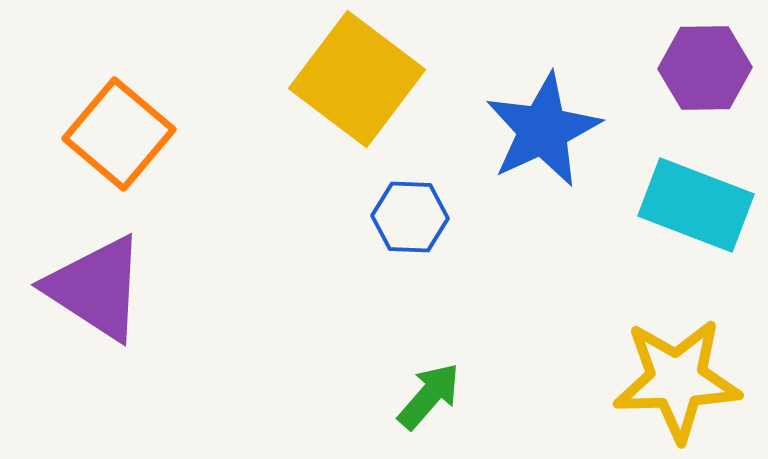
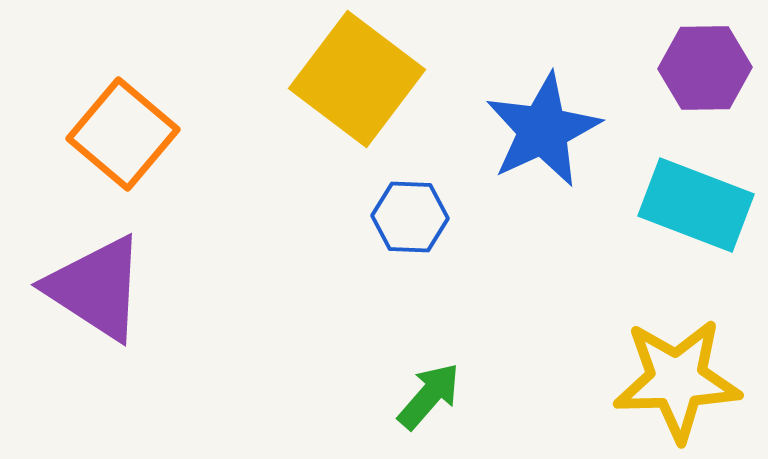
orange square: moved 4 px right
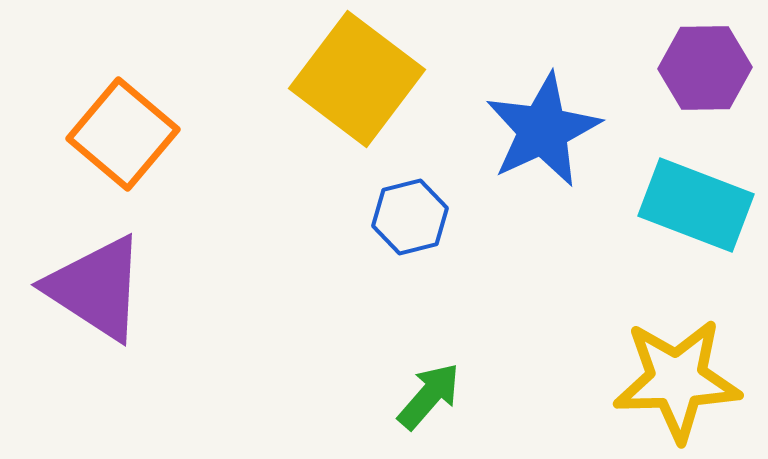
blue hexagon: rotated 16 degrees counterclockwise
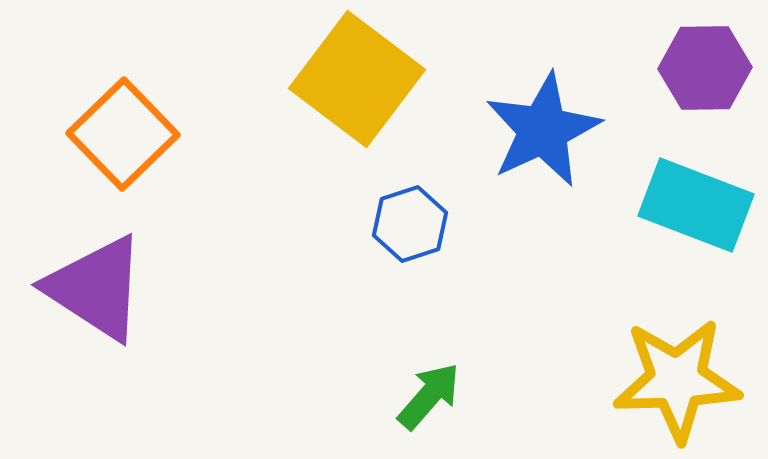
orange square: rotated 6 degrees clockwise
blue hexagon: moved 7 px down; rotated 4 degrees counterclockwise
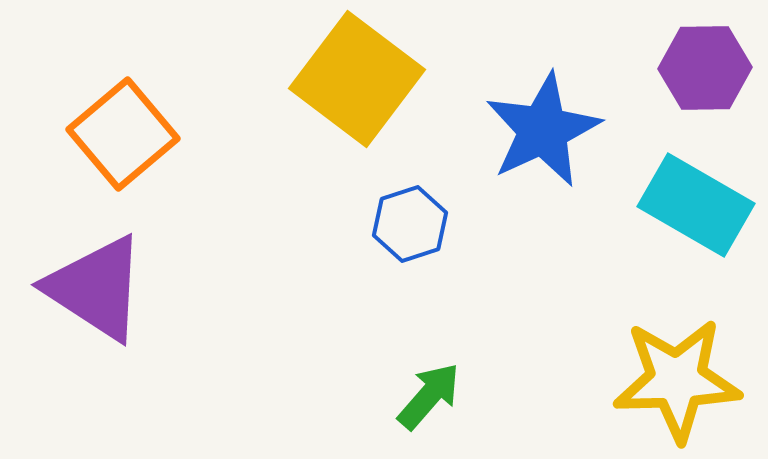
orange square: rotated 4 degrees clockwise
cyan rectangle: rotated 9 degrees clockwise
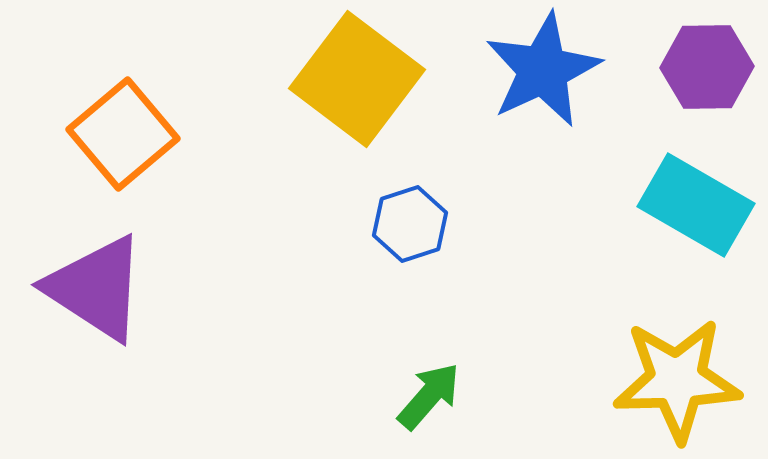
purple hexagon: moved 2 px right, 1 px up
blue star: moved 60 px up
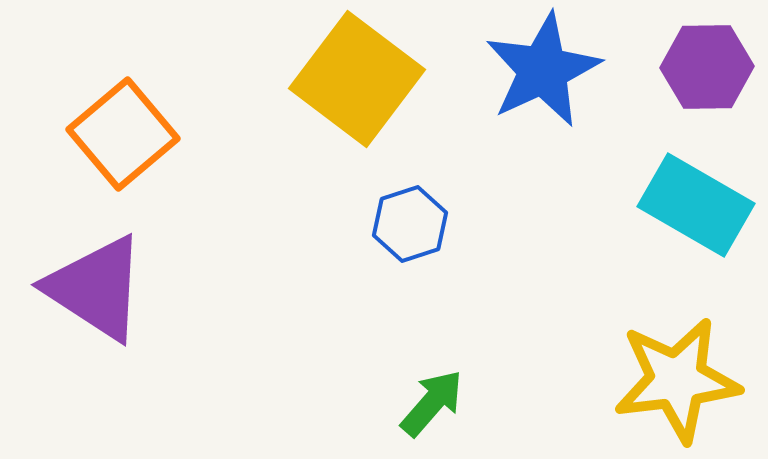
yellow star: rotated 5 degrees counterclockwise
green arrow: moved 3 px right, 7 px down
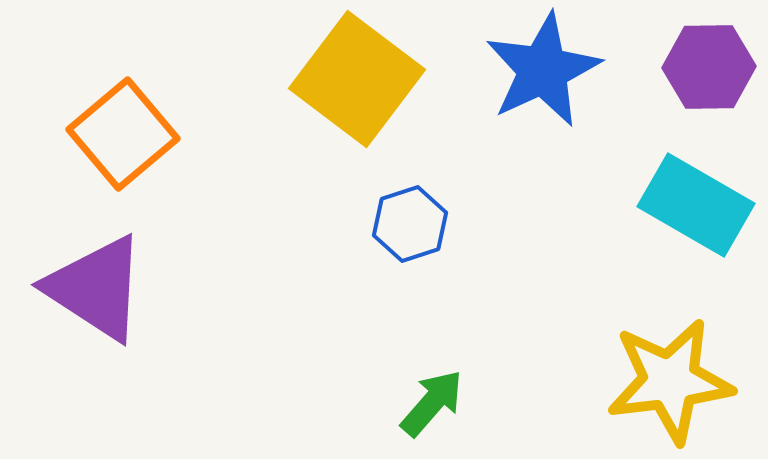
purple hexagon: moved 2 px right
yellow star: moved 7 px left, 1 px down
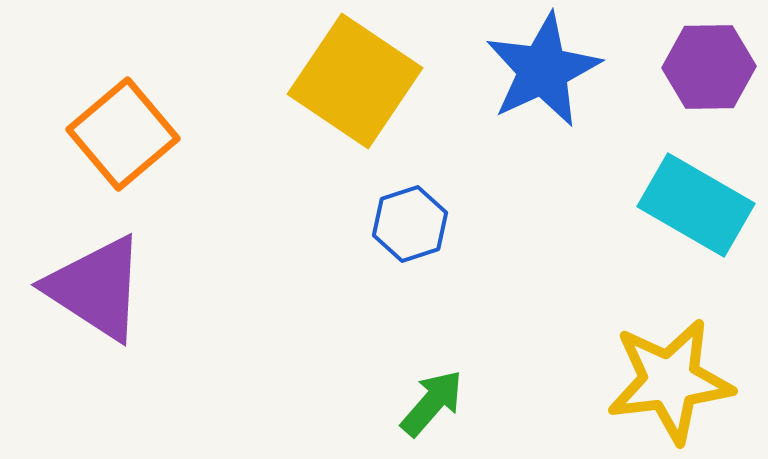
yellow square: moved 2 px left, 2 px down; rotated 3 degrees counterclockwise
